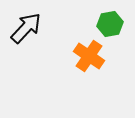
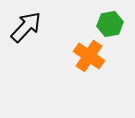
black arrow: moved 1 px up
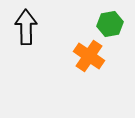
black arrow: rotated 44 degrees counterclockwise
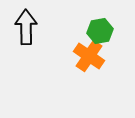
green hexagon: moved 10 px left, 7 px down
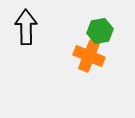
orange cross: rotated 12 degrees counterclockwise
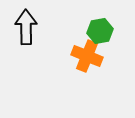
orange cross: moved 2 px left
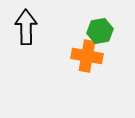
orange cross: rotated 12 degrees counterclockwise
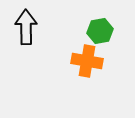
orange cross: moved 5 px down
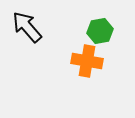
black arrow: moved 1 px right; rotated 40 degrees counterclockwise
